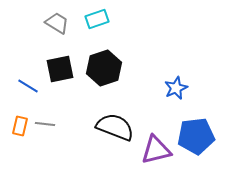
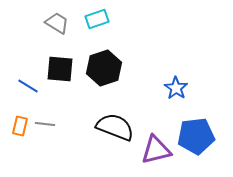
black square: rotated 16 degrees clockwise
blue star: rotated 15 degrees counterclockwise
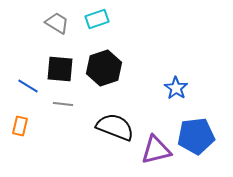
gray line: moved 18 px right, 20 px up
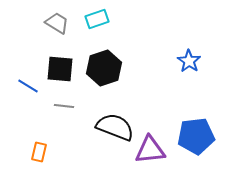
blue star: moved 13 px right, 27 px up
gray line: moved 1 px right, 2 px down
orange rectangle: moved 19 px right, 26 px down
purple triangle: moved 6 px left; rotated 8 degrees clockwise
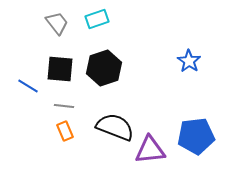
gray trapezoid: rotated 20 degrees clockwise
orange rectangle: moved 26 px right, 21 px up; rotated 36 degrees counterclockwise
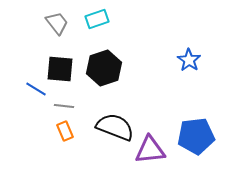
blue star: moved 1 px up
blue line: moved 8 px right, 3 px down
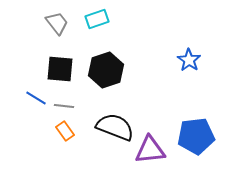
black hexagon: moved 2 px right, 2 px down
blue line: moved 9 px down
orange rectangle: rotated 12 degrees counterclockwise
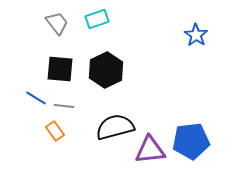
blue star: moved 7 px right, 25 px up
black hexagon: rotated 8 degrees counterclockwise
black semicircle: rotated 36 degrees counterclockwise
orange rectangle: moved 10 px left
blue pentagon: moved 5 px left, 5 px down
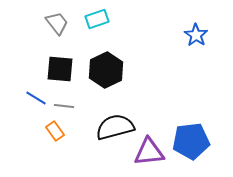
purple triangle: moved 1 px left, 2 px down
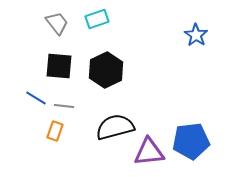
black square: moved 1 px left, 3 px up
orange rectangle: rotated 54 degrees clockwise
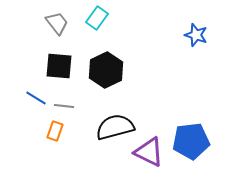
cyan rectangle: moved 1 px up; rotated 35 degrees counterclockwise
blue star: rotated 15 degrees counterclockwise
purple triangle: rotated 32 degrees clockwise
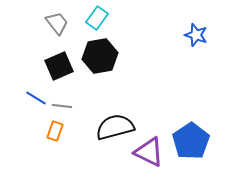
black square: rotated 28 degrees counterclockwise
black hexagon: moved 6 px left, 14 px up; rotated 16 degrees clockwise
gray line: moved 2 px left
blue pentagon: rotated 27 degrees counterclockwise
